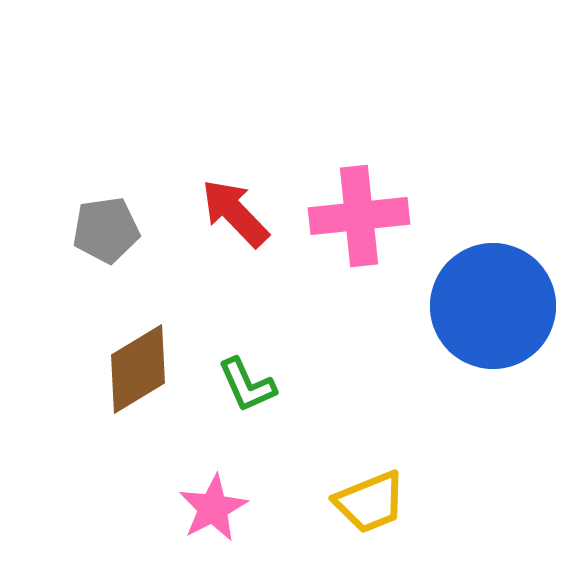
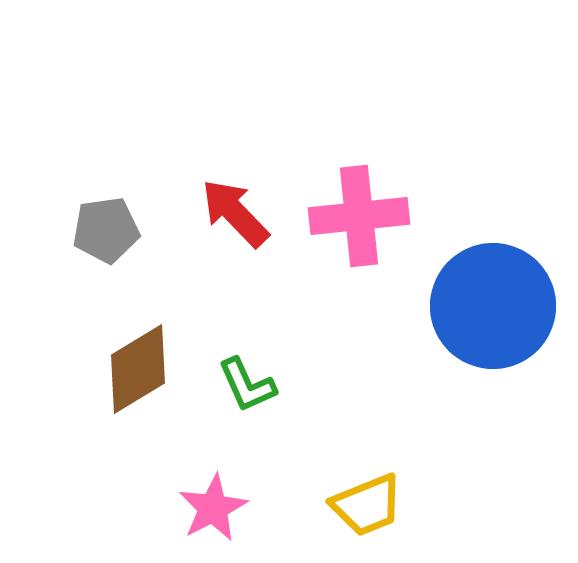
yellow trapezoid: moved 3 px left, 3 px down
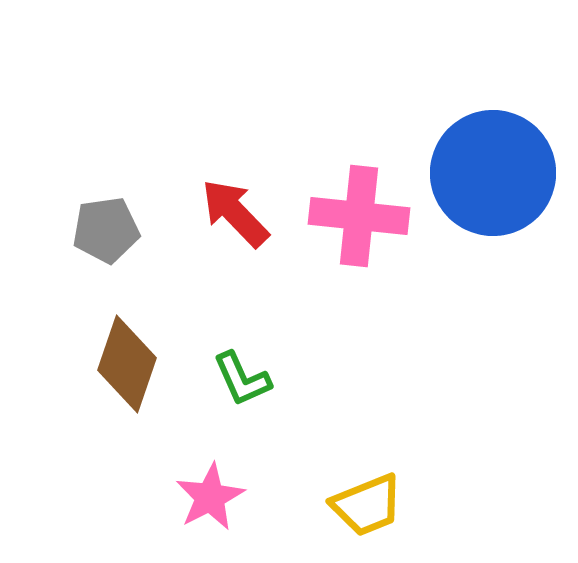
pink cross: rotated 12 degrees clockwise
blue circle: moved 133 px up
brown diamond: moved 11 px left, 5 px up; rotated 40 degrees counterclockwise
green L-shape: moved 5 px left, 6 px up
pink star: moved 3 px left, 11 px up
